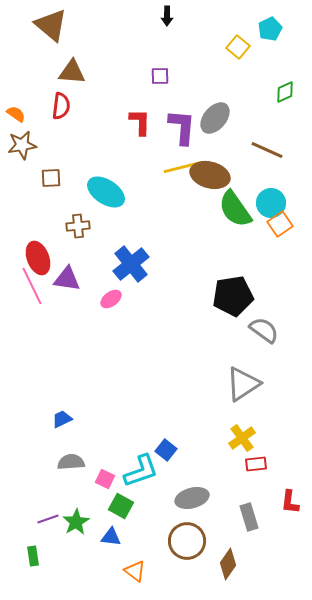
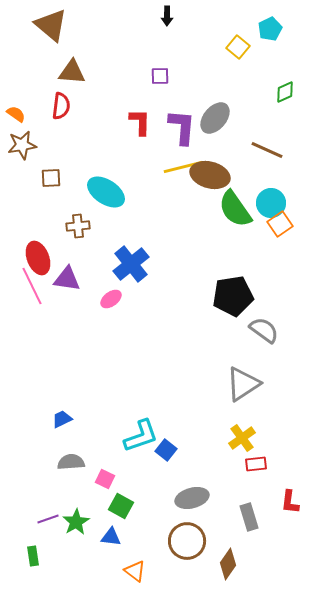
cyan L-shape at (141, 471): moved 35 px up
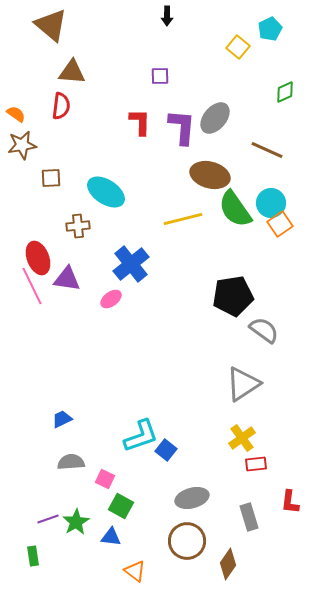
yellow line at (183, 167): moved 52 px down
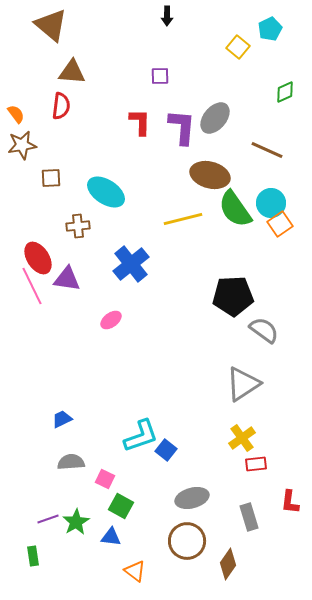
orange semicircle at (16, 114): rotated 18 degrees clockwise
red ellipse at (38, 258): rotated 12 degrees counterclockwise
black pentagon at (233, 296): rotated 6 degrees clockwise
pink ellipse at (111, 299): moved 21 px down
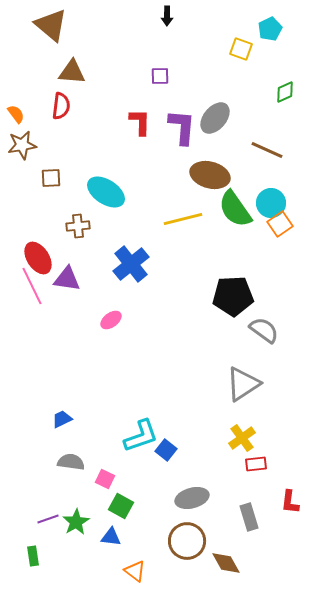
yellow square at (238, 47): moved 3 px right, 2 px down; rotated 20 degrees counterclockwise
gray semicircle at (71, 462): rotated 12 degrees clockwise
brown diamond at (228, 564): moved 2 px left, 1 px up; rotated 64 degrees counterclockwise
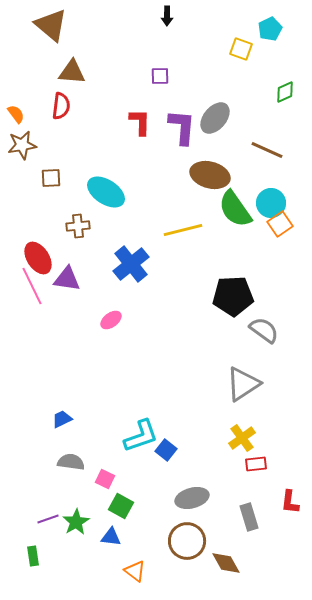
yellow line at (183, 219): moved 11 px down
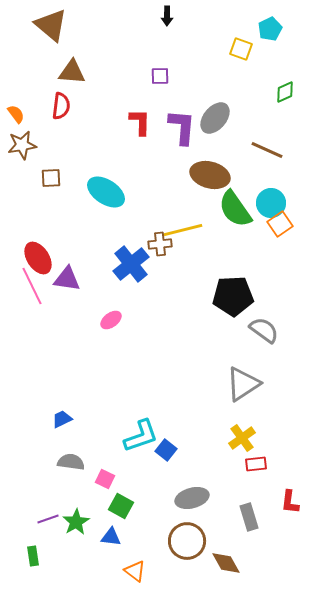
brown cross at (78, 226): moved 82 px right, 18 px down
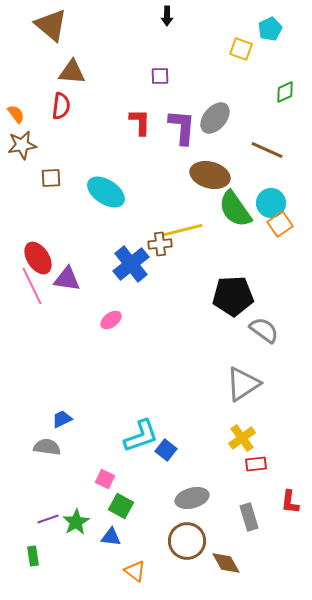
gray semicircle at (71, 462): moved 24 px left, 15 px up
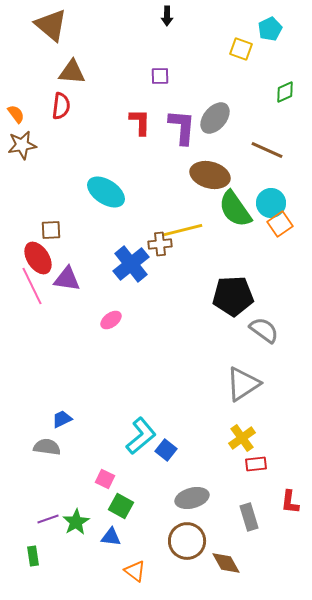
brown square at (51, 178): moved 52 px down
cyan L-shape at (141, 436): rotated 21 degrees counterclockwise
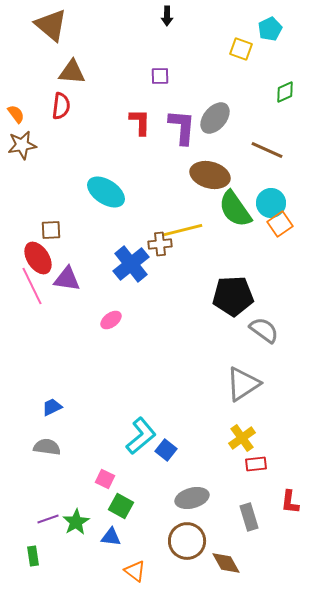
blue trapezoid at (62, 419): moved 10 px left, 12 px up
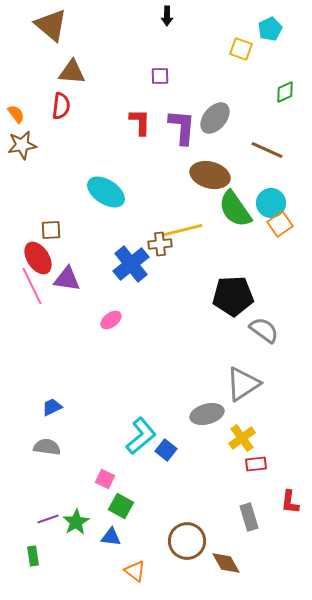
gray ellipse at (192, 498): moved 15 px right, 84 px up
